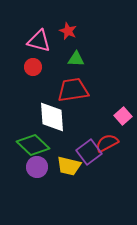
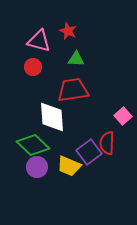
red semicircle: rotated 60 degrees counterclockwise
yellow trapezoid: rotated 10 degrees clockwise
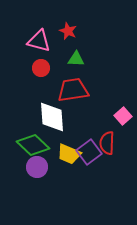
red circle: moved 8 px right, 1 px down
yellow trapezoid: moved 12 px up
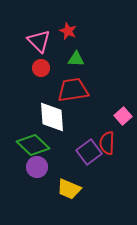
pink triangle: rotated 30 degrees clockwise
yellow trapezoid: moved 35 px down
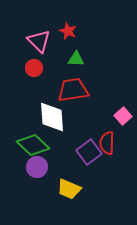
red circle: moved 7 px left
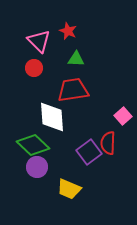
red semicircle: moved 1 px right
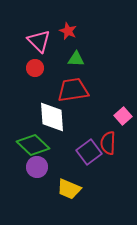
red circle: moved 1 px right
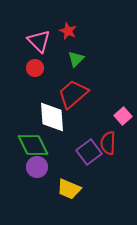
green triangle: rotated 48 degrees counterclockwise
red trapezoid: moved 4 px down; rotated 32 degrees counterclockwise
green diamond: rotated 20 degrees clockwise
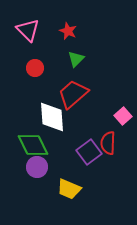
pink triangle: moved 11 px left, 11 px up
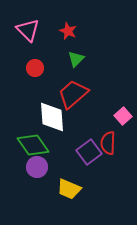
green diamond: rotated 8 degrees counterclockwise
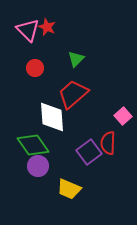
red star: moved 21 px left, 4 px up
purple circle: moved 1 px right, 1 px up
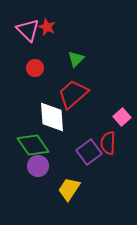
pink square: moved 1 px left, 1 px down
yellow trapezoid: rotated 100 degrees clockwise
